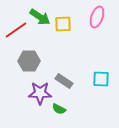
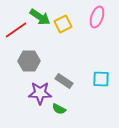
yellow square: rotated 24 degrees counterclockwise
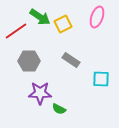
red line: moved 1 px down
gray rectangle: moved 7 px right, 21 px up
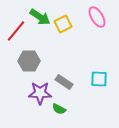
pink ellipse: rotated 50 degrees counterclockwise
red line: rotated 15 degrees counterclockwise
gray rectangle: moved 7 px left, 22 px down
cyan square: moved 2 px left
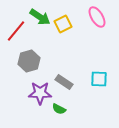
gray hexagon: rotated 15 degrees counterclockwise
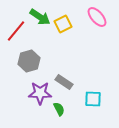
pink ellipse: rotated 10 degrees counterclockwise
cyan square: moved 6 px left, 20 px down
green semicircle: rotated 144 degrees counterclockwise
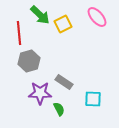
green arrow: moved 2 px up; rotated 10 degrees clockwise
red line: moved 3 px right, 2 px down; rotated 45 degrees counterclockwise
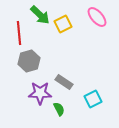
cyan square: rotated 30 degrees counterclockwise
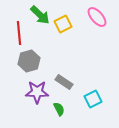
purple star: moved 3 px left, 1 px up
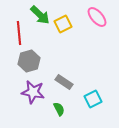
purple star: moved 4 px left; rotated 10 degrees clockwise
